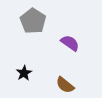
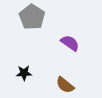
gray pentagon: moved 1 px left, 4 px up
black star: rotated 28 degrees clockwise
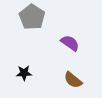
brown semicircle: moved 8 px right, 5 px up
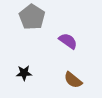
purple semicircle: moved 2 px left, 2 px up
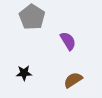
purple semicircle: rotated 24 degrees clockwise
brown semicircle: rotated 108 degrees clockwise
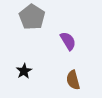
black star: moved 2 px up; rotated 28 degrees counterclockwise
brown semicircle: rotated 72 degrees counterclockwise
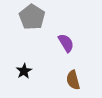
purple semicircle: moved 2 px left, 2 px down
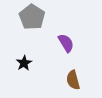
black star: moved 8 px up
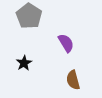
gray pentagon: moved 3 px left, 1 px up
